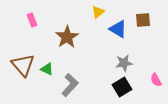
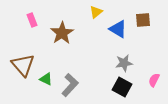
yellow triangle: moved 2 px left
brown star: moved 5 px left, 4 px up
green triangle: moved 1 px left, 10 px down
pink semicircle: moved 2 px left; rotated 56 degrees clockwise
black square: rotated 30 degrees counterclockwise
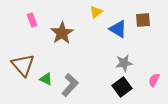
black square: rotated 24 degrees clockwise
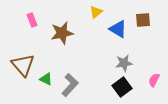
brown star: rotated 20 degrees clockwise
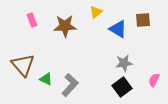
brown star: moved 3 px right, 7 px up; rotated 10 degrees clockwise
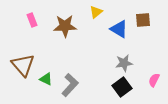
blue triangle: moved 1 px right
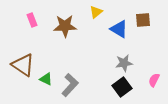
brown triangle: rotated 15 degrees counterclockwise
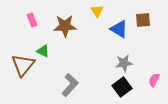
yellow triangle: moved 1 px right, 1 px up; rotated 24 degrees counterclockwise
brown triangle: rotated 35 degrees clockwise
green triangle: moved 3 px left, 28 px up
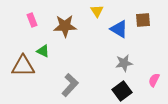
brown triangle: moved 1 px down; rotated 50 degrees clockwise
black square: moved 4 px down
